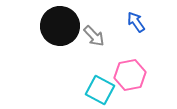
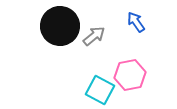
gray arrow: rotated 85 degrees counterclockwise
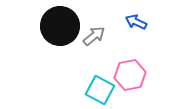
blue arrow: rotated 30 degrees counterclockwise
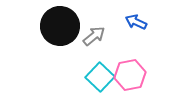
cyan square: moved 13 px up; rotated 16 degrees clockwise
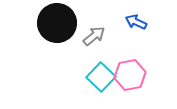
black circle: moved 3 px left, 3 px up
cyan square: moved 1 px right
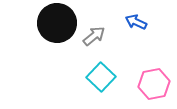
pink hexagon: moved 24 px right, 9 px down
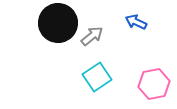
black circle: moved 1 px right
gray arrow: moved 2 px left
cyan square: moved 4 px left; rotated 12 degrees clockwise
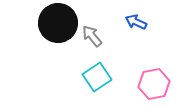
gray arrow: rotated 90 degrees counterclockwise
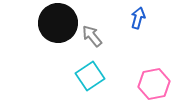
blue arrow: moved 2 px right, 4 px up; rotated 80 degrees clockwise
cyan square: moved 7 px left, 1 px up
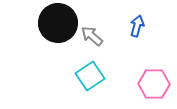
blue arrow: moved 1 px left, 8 px down
gray arrow: rotated 10 degrees counterclockwise
pink hexagon: rotated 12 degrees clockwise
